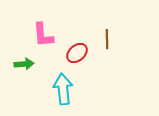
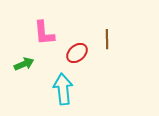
pink L-shape: moved 1 px right, 2 px up
green arrow: rotated 18 degrees counterclockwise
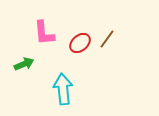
brown line: rotated 36 degrees clockwise
red ellipse: moved 3 px right, 10 px up
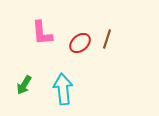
pink L-shape: moved 2 px left
brown line: rotated 18 degrees counterclockwise
green arrow: moved 21 px down; rotated 144 degrees clockwise
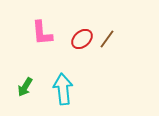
brown line: rotated 18 degrees clockwise
red ellipse: moved 2 px right, 4 px up
green arrow: moved 1 px right, 2 px down
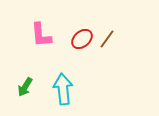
pink L-shape: moved 1 px left, 2 px down
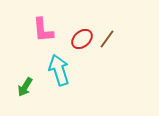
pink L-shape: moved 2 px right, 5 px up
cyan arrow: moved 4 px left, 19 px up; rotated 12 degrees counterclockwise
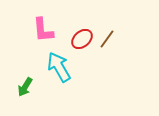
cyan arrow: moved 3 px up; rotated 12 degrees counterclockwise
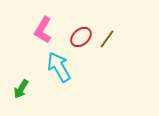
pink L-shape: rotated 36 degrees clockwise
red ellipse: moved 1 px left, 2 px up
green arrow: moved 4 px left, 2 px down
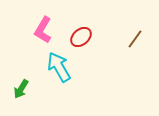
brown line: moved 28 px right
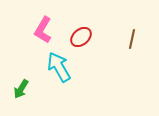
brown line: moved 3 px left; rotated 24 degrees counterclockwise
